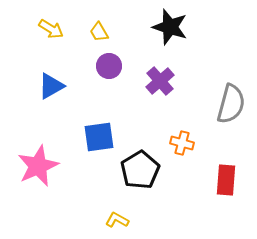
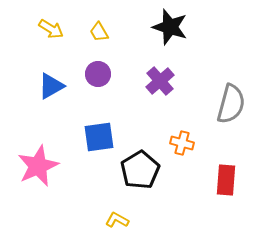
purple circle: moved 11 px left, 8 px down
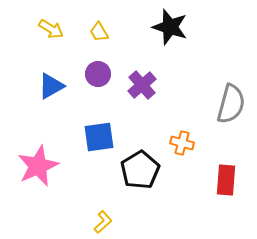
purple cross: moved 18 px left, 4 px down
yellow L-shape: moved 14 px left, 2 px down; rotated 110 degrees clockwise
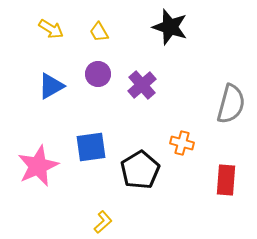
blue square: moved 8 px left, 10 px down
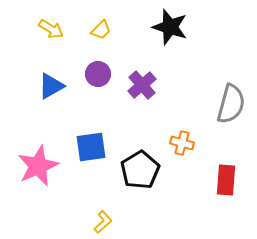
yellow trapezoid: moved 2 px right, 2 px up; rotated 105 degrees counterclockwise
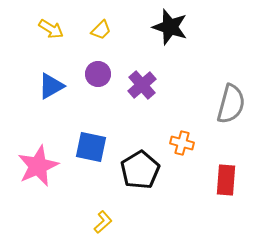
blue square: rotated 20 degrees clockwise
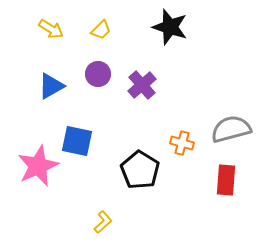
gray semicircle: moved 25 px down; rotated 120 degrees counterclockwise
blue square: moved 14 px left, 6 px up
black pentagon: rotated 9 degrees counterclockwise
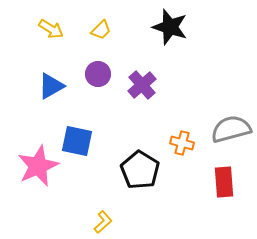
red rectangle: moved 2 px left, 2 px down; rotated 8 degrees counterclockwise
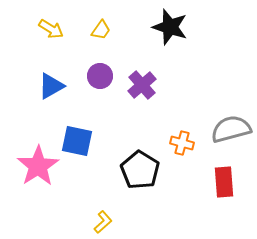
yellow trapezoid: rotated 10 degrees counterclockwise
purple circle: moved 2 px right, 2 px down
pink star: rotated 9 degrees counterclockwise
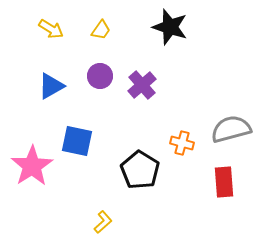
pink star: moved 6 px left
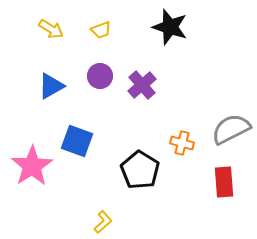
yellow trapezoid: rotated 35 degrees clockwise
gray semicircle: rotated 12 degrees counterclockwise
blue square: rotated 8 degrees clockwise
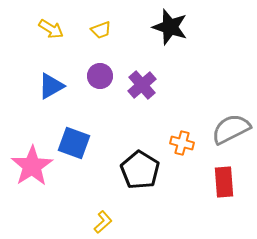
blue square: moved 3 px left, 2 px down
